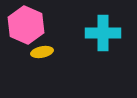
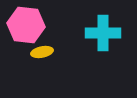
pink hexagon: rotated 18 degrees counterclockwise
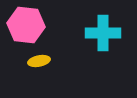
yellow ellipse: moved 3 px left, 9 px down
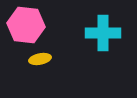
yellow ellipse: moved 1 px right, 2 px up
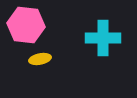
cyan cross: moved 5 px down
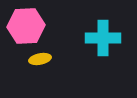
pink hexagon: moved 1 px down; rotated 9 degrees counterclockwise
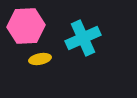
cyan cross: moved 20 px left; rotated 24 degrees counterclockwise
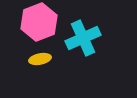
pink hexagon: moved 13 px right, 4 px up; rotated 18 degrees counterclockwise
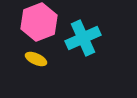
yellow ellipse: moved 4 px left; rotated 35 degrees clockwise
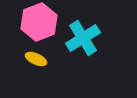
cyan cross: rotated 8 degrees counterclockwise
